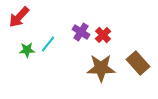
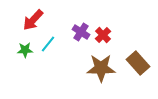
red arrow: moved 14 px right, 3 px down
green star: moved 2 px left
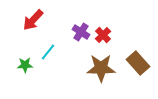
cyan line: moved 8 px down
green star: moved 15 px down
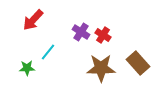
red cross: rotated 14 degrees counterclockwise
green star: moved 2 px right, 3 px down
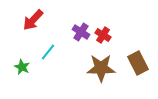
brown rectangle: rotated 15 degrees clockwise
green star: moved 5 px left, 1 px up; rotated 28 degrees clockwise
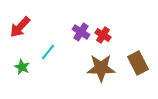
red arrow: moved 13 px left, 7 px down
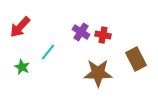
red cross: rotated 21 degrees counterclockwise
brown rectangle: moved 2 px left, 4 px up
brown star: moved 3 px left, 5 px down
